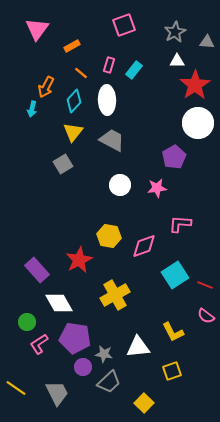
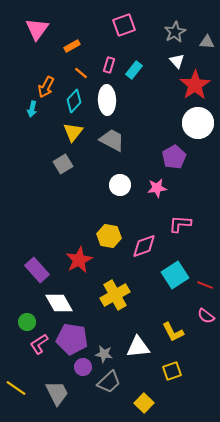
white triangle at (177, 61): rotated 49 degrees clockwise
purple pentagon at (75, 338): moved 3 px left, 1 px down
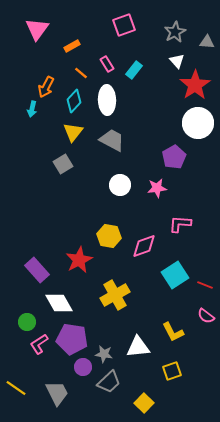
pink rectangle at (109, 65): moved 2 px left, 1 px up; rotated 49 degrees counterclockwise
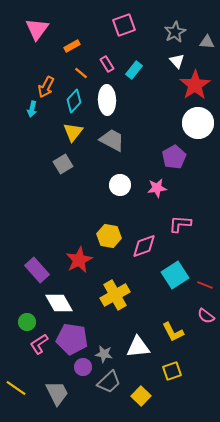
yellow square at (144, 403): moved 3 px left, 7 px up
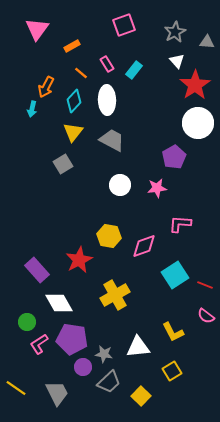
yellow square at (172, 371): rotated 12 degrees counterclockwise
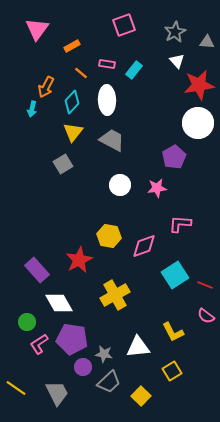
pink rectangle at (107, 64): rotated 49 degrees counterclockwise
red star at (195, 85): moved 4 px right; rotated 24 degrees clockwise
cyan diamond at (74, 101): moved 2 px left, 1 px down
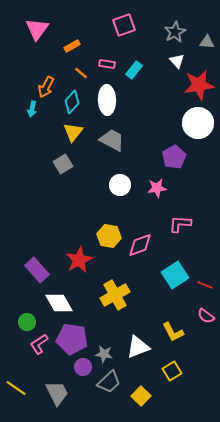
pink diamond at (144, 246): moved 4 px left, 1 px up
white triangle at (138, 347): rotated 15 degrees counterclockwise
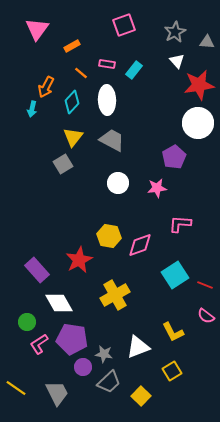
yellow triangle at (73, 132): moved 5 px down
white circle at (120, 185): moved 2 px left, 2 px up
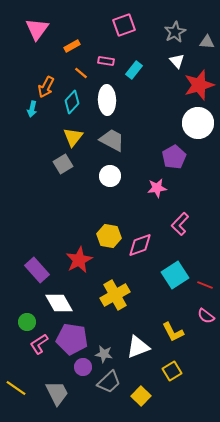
pink rectangle at (107, 64): moved 1 px left, 3 px up
red star at (199, 85): rotated 8 degrees counterclockwise
white circle at (118, 183): moved 8 px left, 7 px up
pink L-shape at (180, 224): rotated 50 degrees counterclockwise
